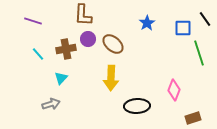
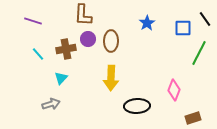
brown ellipse: moved 2 px left, 3 px up; rotated 50 degrees clockwise
green line: rotated 45 degrees clockwise
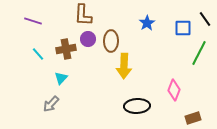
yellow arrow: moved 13 px right, 12 px up
gray arrow: rotated 150 degrees clockwise
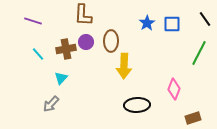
blue square: moved 11 px left, 4 px up
purple circle: moved 2 px left, 3 px down
pink diamond: moved 1 px up
black ellipse: moved 1 px up
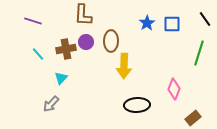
green line: rotated 10 degrees counterclockwise
brown rectangle: rotated 21 degrees counterclockwise
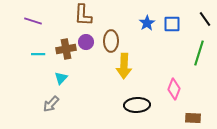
cyan line: rotated 48 degrees counterclockwise
brown rectangle: rotated 42 degrees clockwise
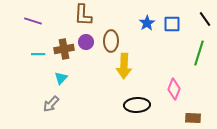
brown cross: moved 2 px left
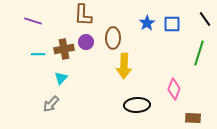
brown ellipse: moved 2 px right, 3 px up
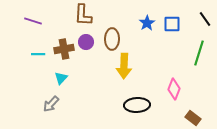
brown ellipse: moved 1 px left, 1 px down
brown rectangle: rotated 35 degrees clockwise
